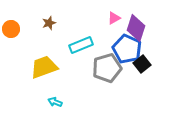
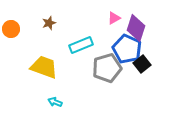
yellow trapezoid: rotated 40 degrees clockwise
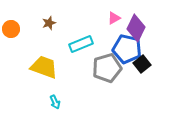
purple diamond: rotated 8 degrees clockwise
cyan rectangle: moved 1 px up
blue pentagon: rotated 12 degrees counterclockwise
cyan arrow: rotated 136 degrees counterclockwise
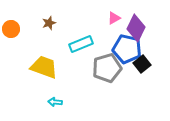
cyan arrow: rotated 120 degrees clockwise
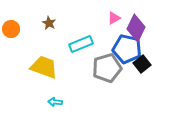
brown star: rotated 24 degrees counterclockwise
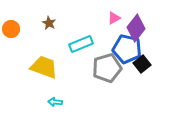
purple diamond: rotated 12 degrees clockwise
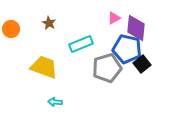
purple diamond: rotated 32 degrees counterclockwise
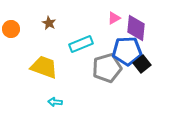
blue pentagon: moved 2 px down; rotated 16 degrees counterclockwise
